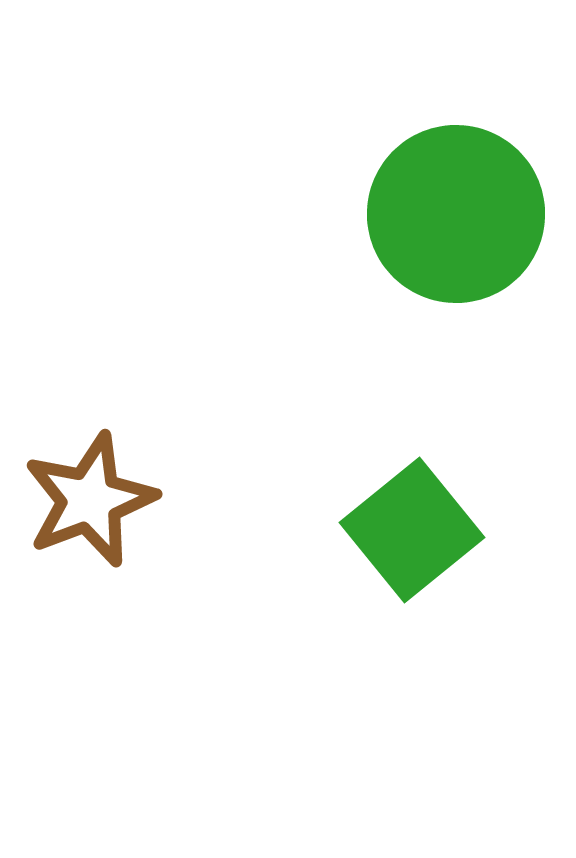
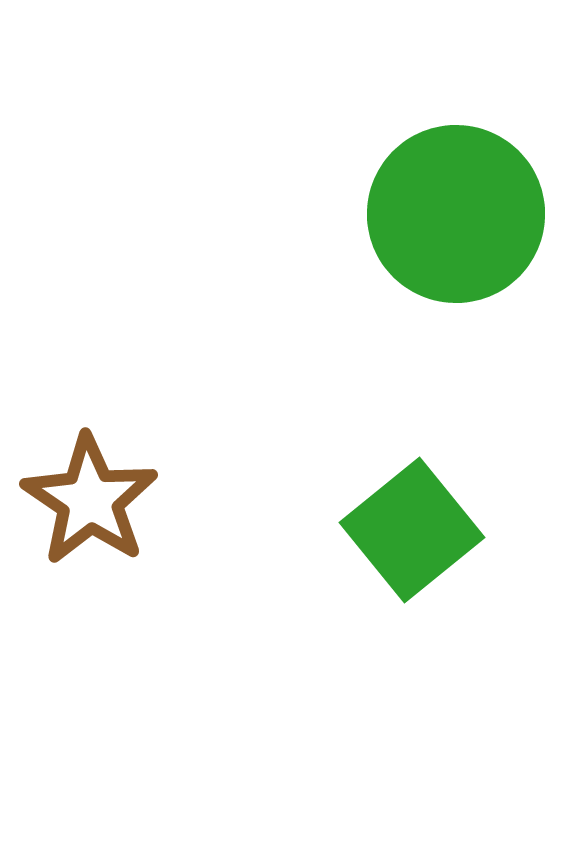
brown star: rotated 17 degrees counterclockwise
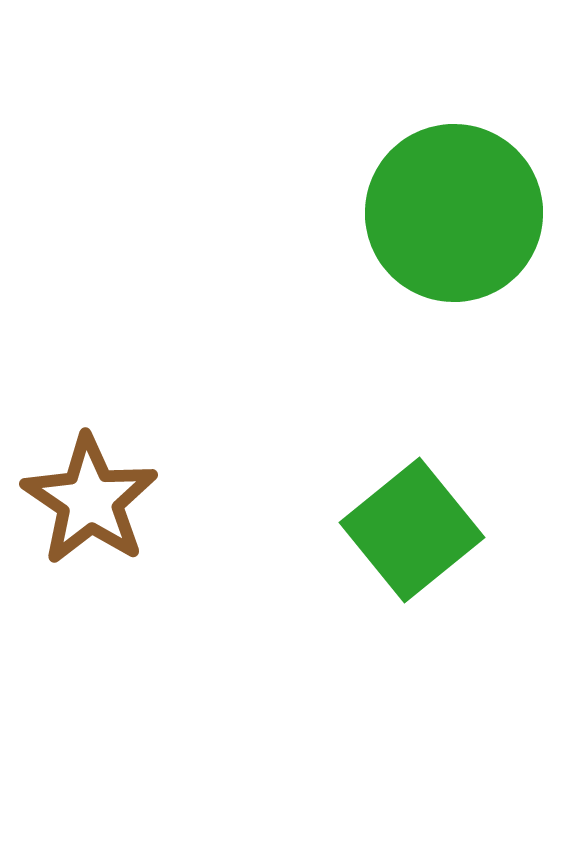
green circle: moved 2 px left, 1 px up
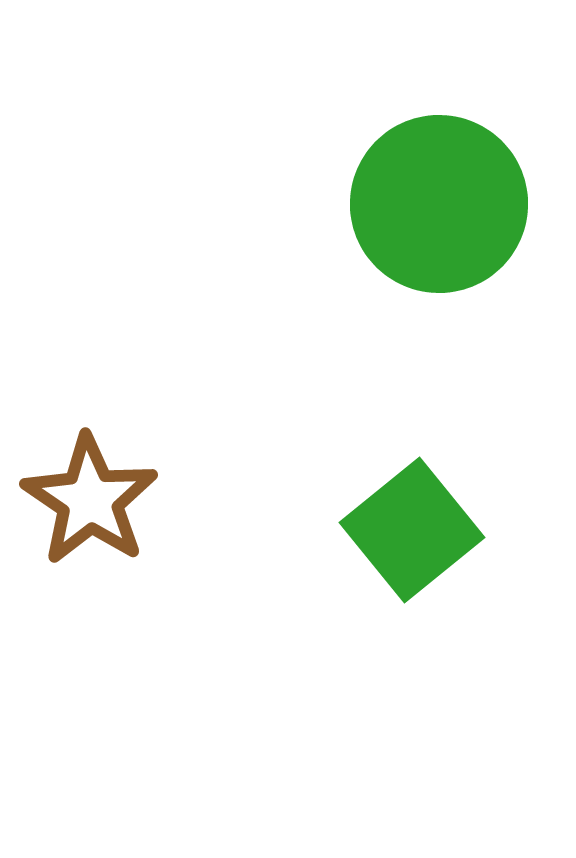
green circle: moved 15 px left, 9 px up
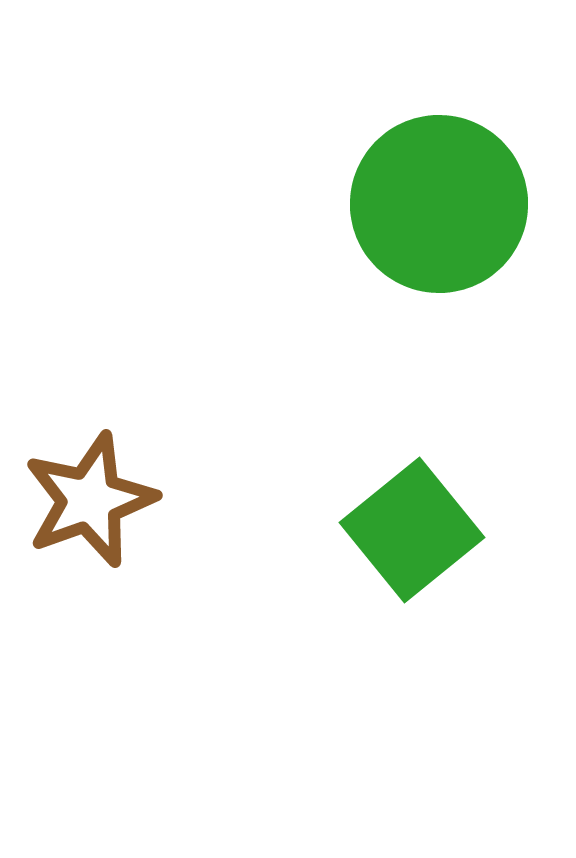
brown star: rotated 18 degrees clockwise
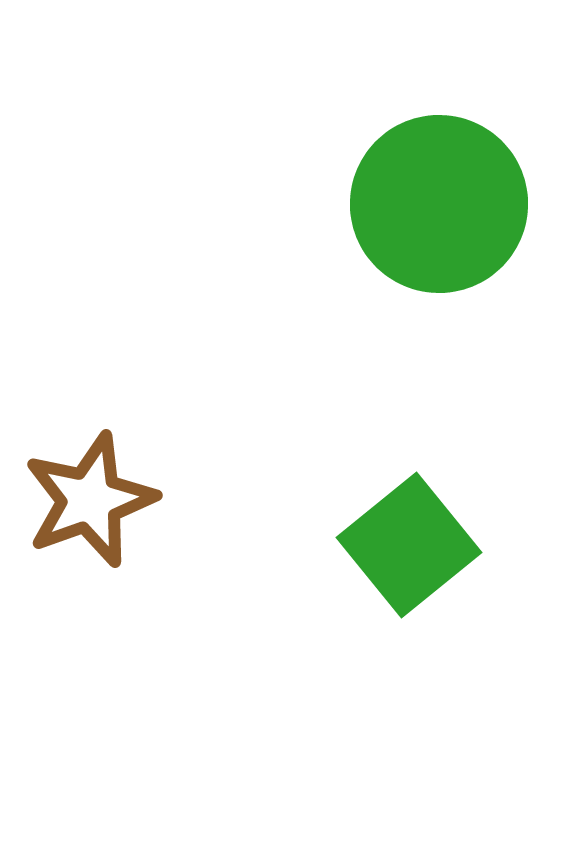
green square: moved 3 px left, 15 px down
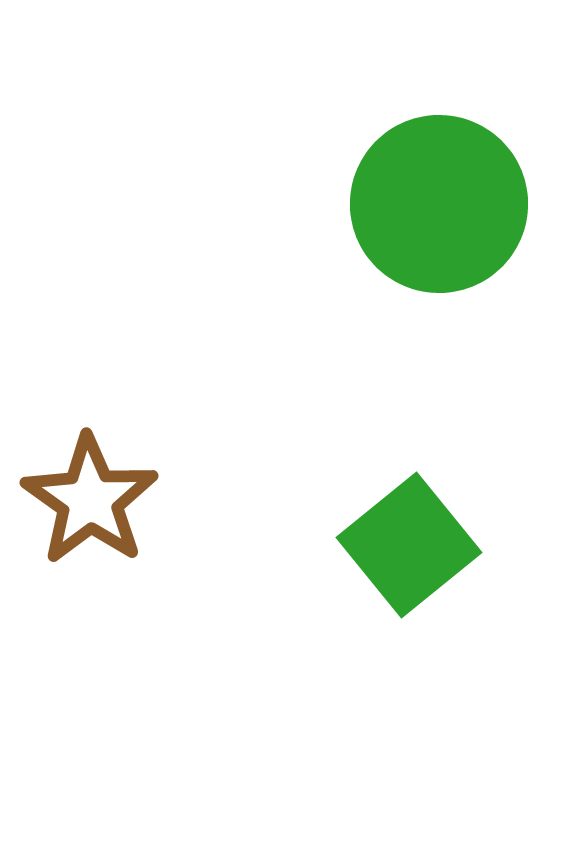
brown star: rotated 17 degrees counterclockwise
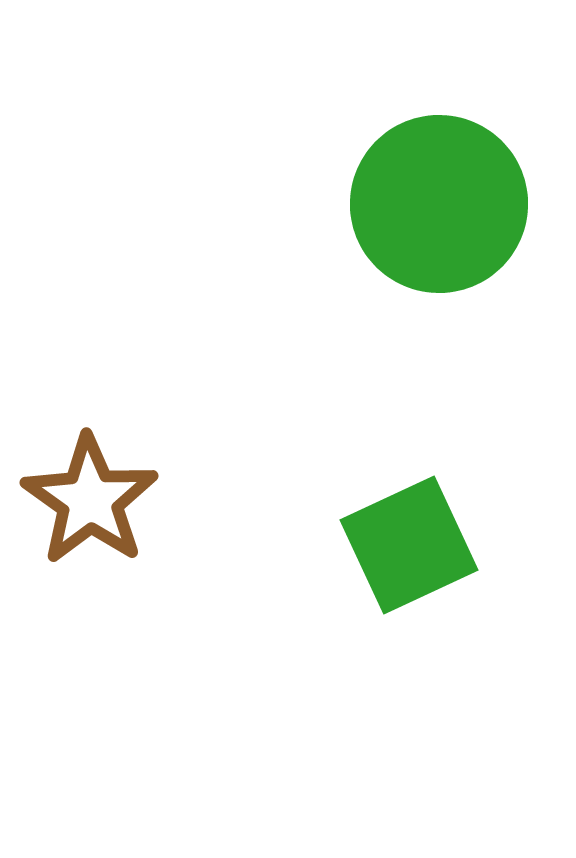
green square: rotated 14 degrees clockwise
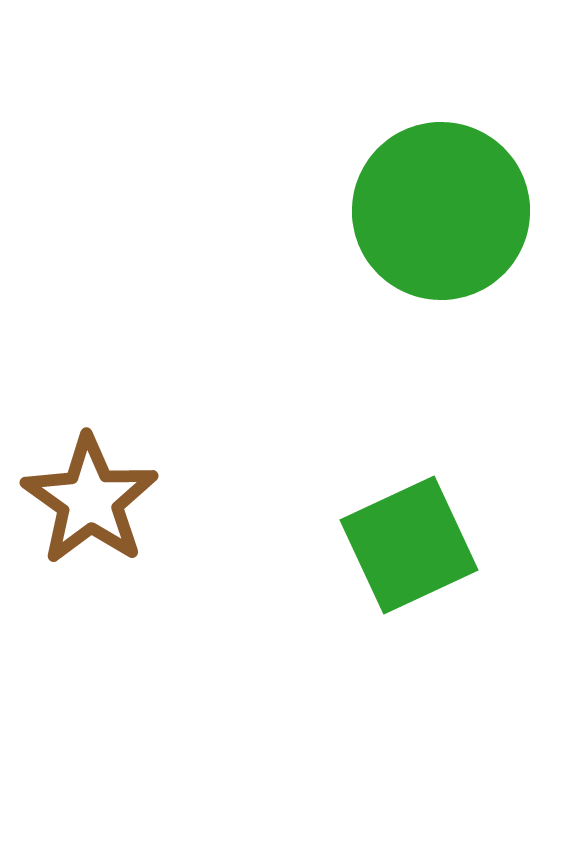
green circle: moved 2 px right, 7 px down
